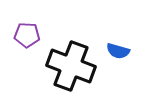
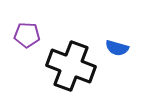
blue semicircle: moved 1 px left, 3 px up
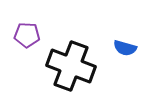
blue semicircle: moved 8 px right
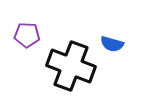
blue semicircle: moved 13 px left, 4 px up
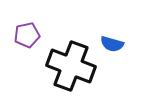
purple pentagon: rotated 15 degrees counterclockwise
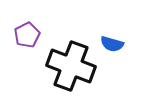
purple pentagon: rotated 15 degrees counterclockwise
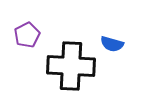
black cross: rotated 18 degrees counterclockwise
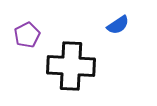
blue semicircle: moved 6 px right, 19 px up; rotated 50 degrees counterclockwise
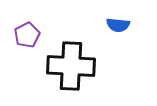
blue semicircle: rotated 40 degrees clockwise
